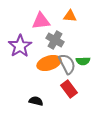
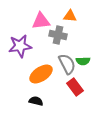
gray cross: moved 3 px right, 5 px up; rotated 18 degrees counterclockwise
purple star: rotated 25 degrees clockwise
orange ellipse: moved 8 px left, 11 px down; rotated 15 degrees counterclockwise
red rectangle: moved 6 px right, 2 px up
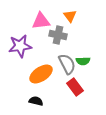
orange triangle: rotated 48 degrees clockwise
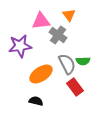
orange triangle: moved 1 px left, 1 px up
gray cross: rotated 24 degrees clockwise
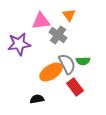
purple star: moved 1 px left, 2 px up
orange ellipse: moved 10 px right, 2 px up
black semicircle: moved 1 px right, 2 px up; rotated 24 degrees counterclockwise
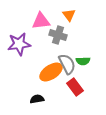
gray cross: rotated 18 degrees counterclockwise
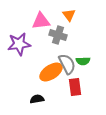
red rectangle: rotated 30 degrees clockwise
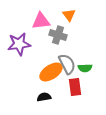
green semicircle: moved 2 px right, 7 px down
black semicircle: moved 7 px right, 2 px up
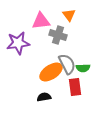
purple star: moved 1 px left, 1 px up
green semicircle: moved 2 px left
